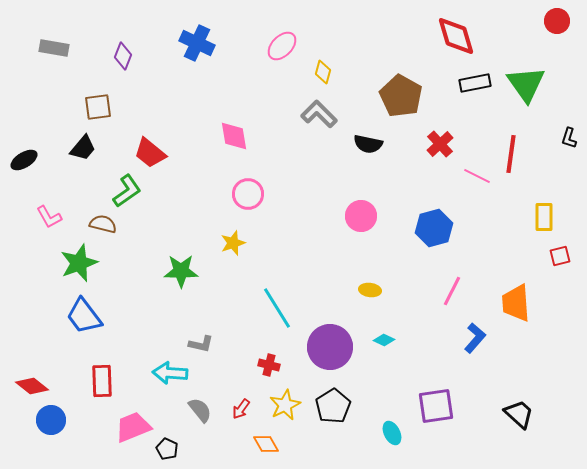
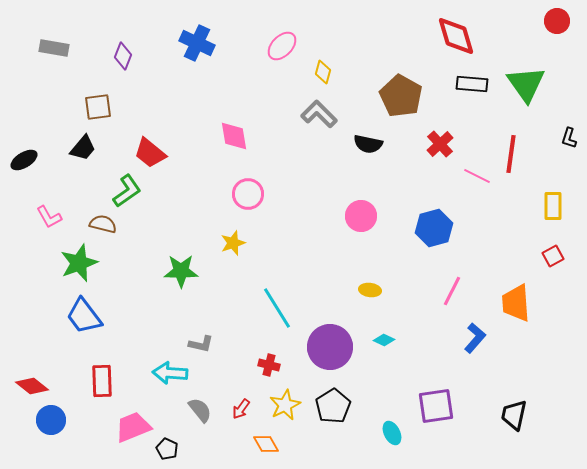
black rectangle at (475, 83): moved 3 px left, 1 px down; rotated 16 degrees clockwise
yellow rectangle at (544, 217): moved 9 px right, 11 px up
red square at (560, 256): moved 7 px left; rotated 15 degrees counterclockwise
black trapezoid at (519, 414): moved 5 px left, 1 px down; rotated 120 degrees counterclockwise
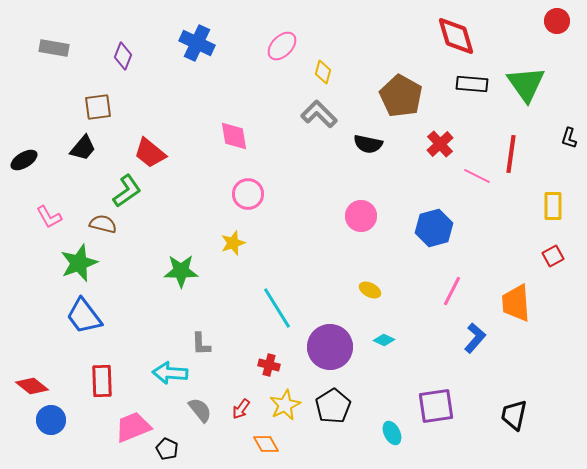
yellow ellipse at (370, 290): rotated 20 degrees clockwise
gray L-shape at (201, 344): rotated 75 degrees clockwise
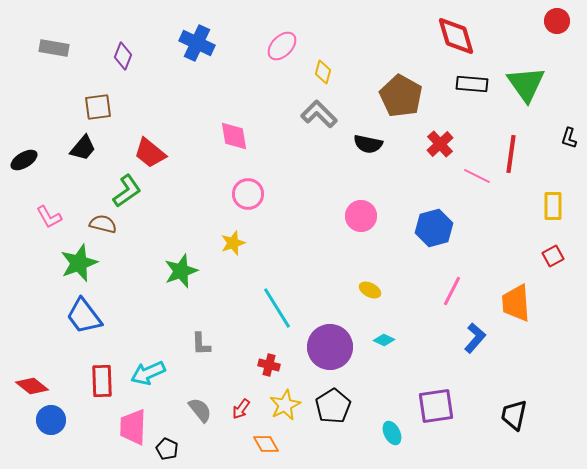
green star at (181, 271): rotated 20 degrees counterclockwise
cyan arrow at (170, 373): moved 22 px left; rotated 28 degrees counterclockwise
pink trapezoid at (133, 427): rotated 66 degrees counterclockwise
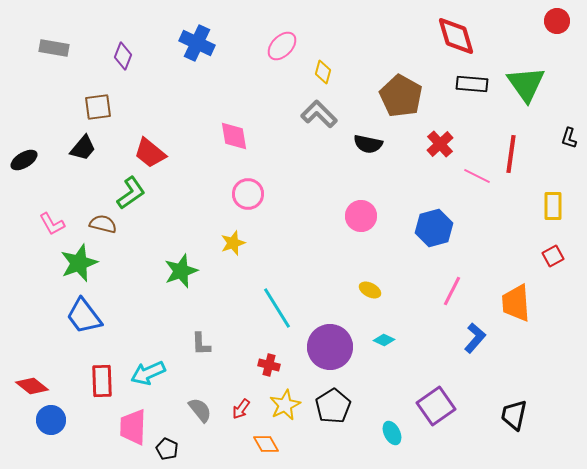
green L-shape at (127, 191): moved 4 px right, 2 px down
pink L-shape at (49, 217): moved 3 px right, 7 px down
purple square at (436, 406): rotated 27 degrees counterclockwise
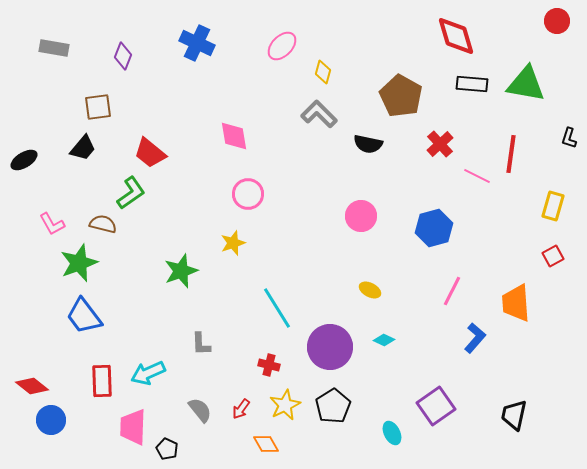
green triangle at (526, 84): rotated 45 degrees counterclockwise
yellow rectangle at (553, 206): rotated 16 degrees clockwise
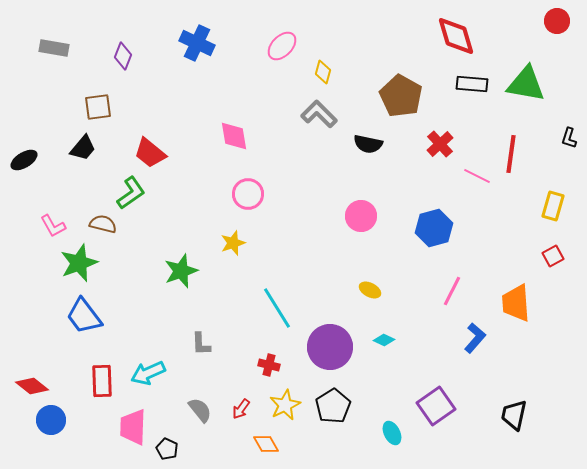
pink L-shape at (52, 224): moved 1 px right, 2 px down
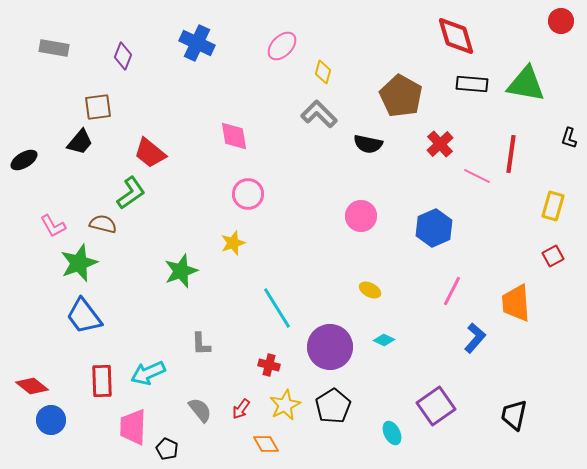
red circle at (557, 21): moved 4 px right
black trapezoid at (83, 148): moved 3 px left, 6 px up
blue hexagon at (434, 228): rotated 9 degrees counterclockwise
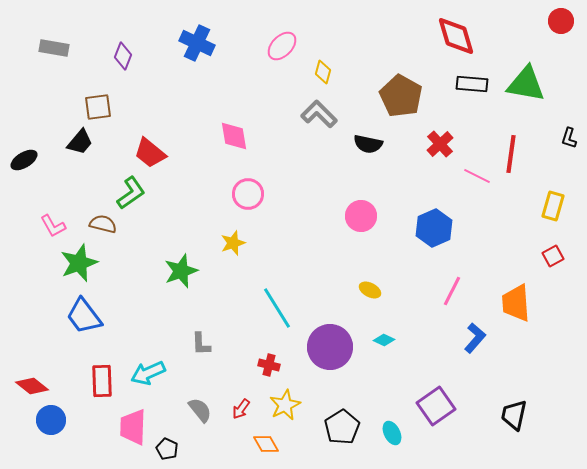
black pentagon at (333, 406): moved 9 px right, 21 px down
